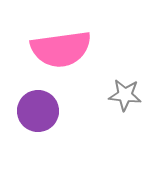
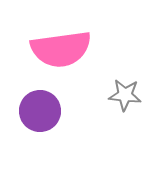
purple circle: moved 2 px right
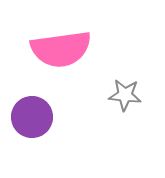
purple circle: moved 8 px left, 6 px down
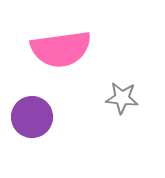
gray star: moved 3 px left, 3 px down
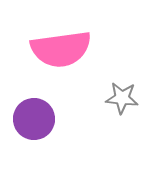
purple circle: moved 2 px right, 2 px down
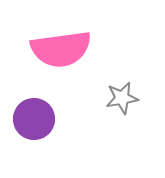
gray star: rotated 16 degrees counterclockwise
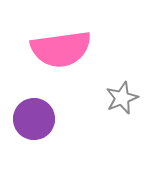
gray star: rotated 12 degrees counterclockwise
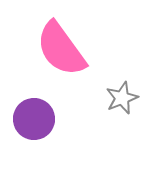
pink semicircle: rotated 62 degrees clockwise
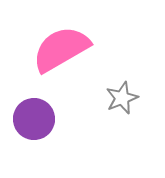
pink semicircle: rotated 96 degrees clockwise
